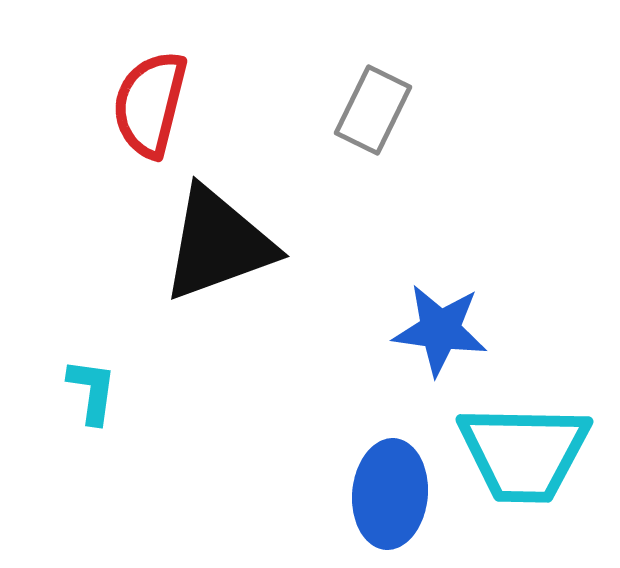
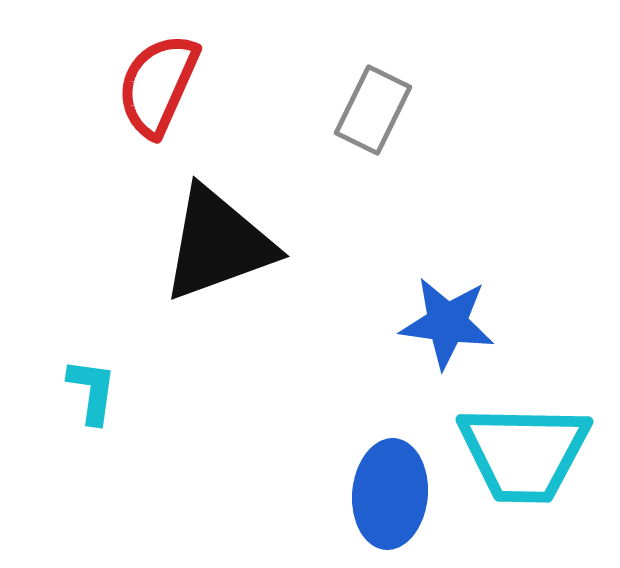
red semicircle: moved 8 px right, 19 px up; rotated 10 degrees clockwise
blue star: moved 7 px right, 7 px up
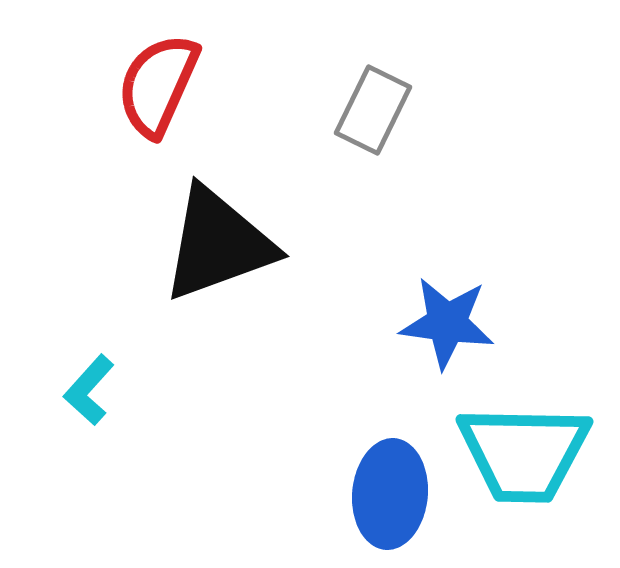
cyan L-shape: moved 3 px left, 1 px up; rotated 146 degrees counterclockwise
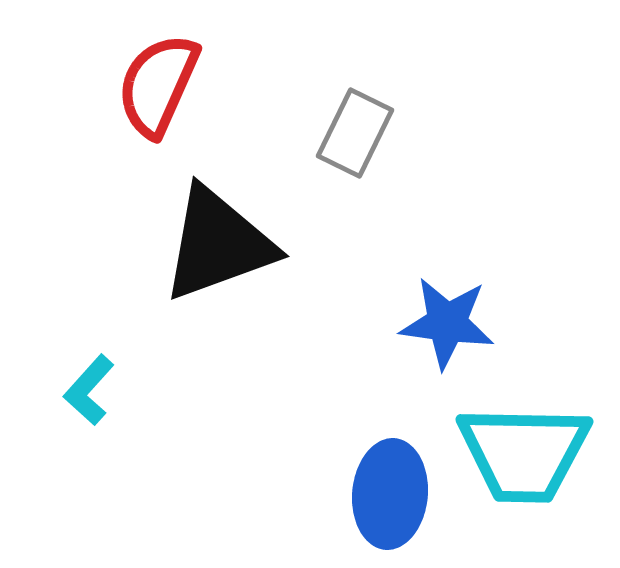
gray rectangle: moved 18 px left, 23 px down
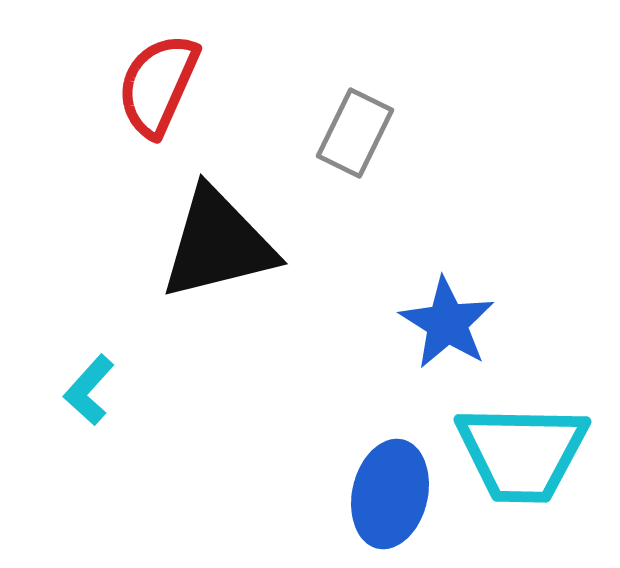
black triangle: rotated 6 degrees clockwise
blue star: rotated 24 degrees clockwise
cyan trapezoid: moved 2 px left
blue ellipse: rotated 8 degrees clockwise
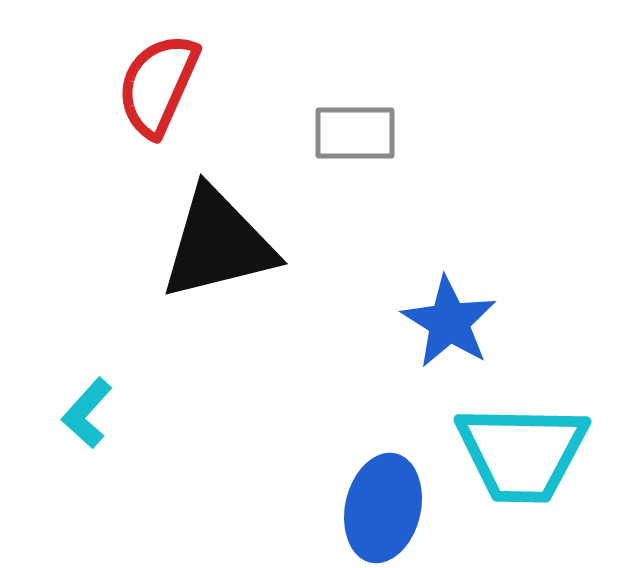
gray rectangle: rotated 64 degrees clockwise
blue star: moved 2 px right, 1 px up
cyan L-shape: moved 2 px left, 23 px down
blue ellipse: moved 7 px left, 14 px down
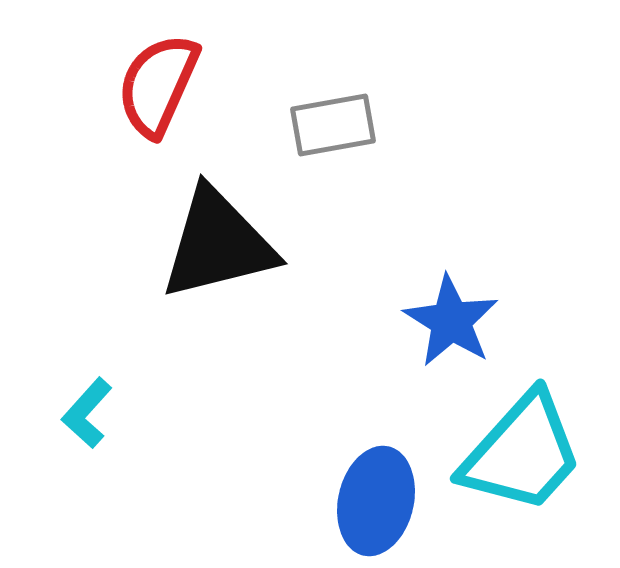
gray rectangle: moved 22 px left, 8 px up; rotated 10 degrees counterclockwise
blue star: moved 2 px right, 1 px up
cyan trapezoid: rotated 49 degrees counterclockwise
blue ellipse: moved 7 px left, 7 px up
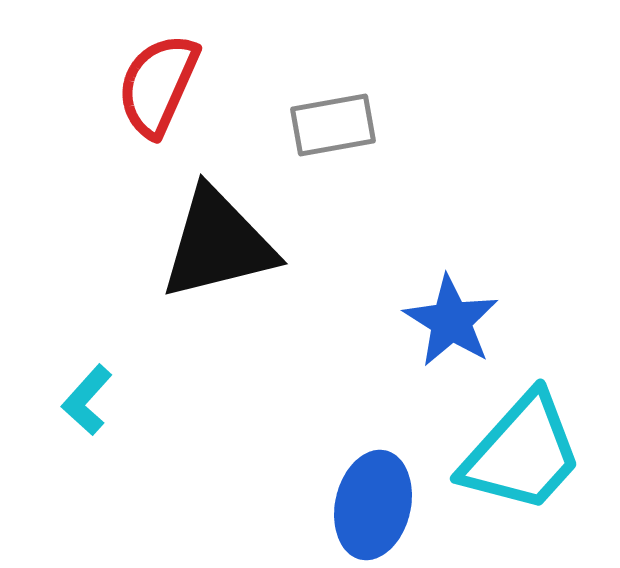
cyan L-shape: moved 13 px up
blue ellipse: moved 3 px left, 4 px down
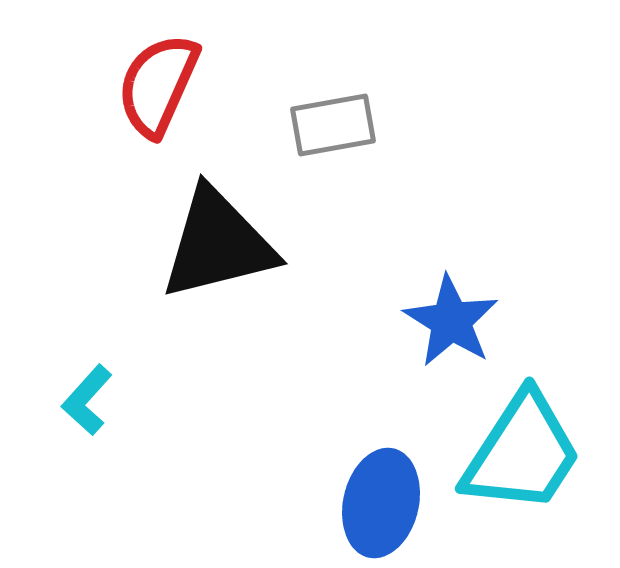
cyan trapezoid: rotated 9 degrees counterclockwise
blue ellipse: moved 8 px right, 2 px up
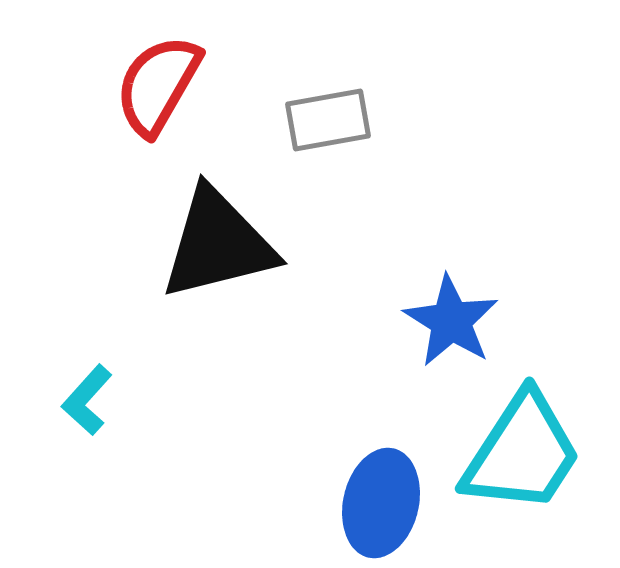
red semicircle: rotated 6 degrees clockwise
gray rectangle: moved 5 px left, 5 px up
